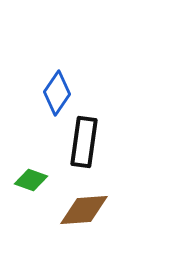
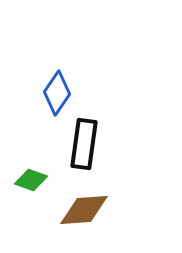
black rectangle: moved 2 px down
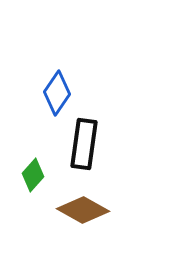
green diamond: moved 2 px right, 5 px up; rotated 68 degrees counterclockwise
brown diamond: moved 1 px left; rotated 33 degrees clockwise
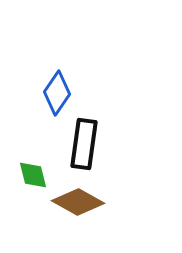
green diamond: rotated 56 degrees counterclockwise
brown diamond: moved 5 px left, 8 px up
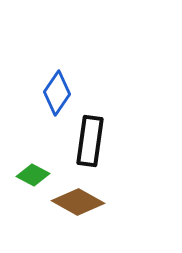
black rectangle: moved 6 px right, 3 px up
green diamond: rotated 48 degrees counterclockwise
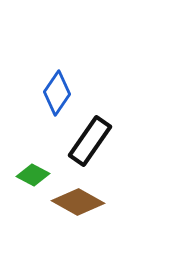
black rectangle: rotated 27 degrees clockwise
